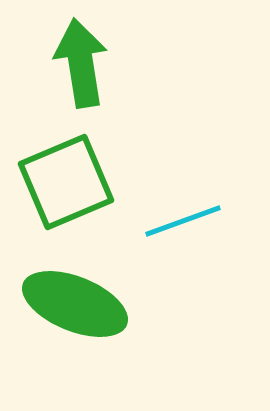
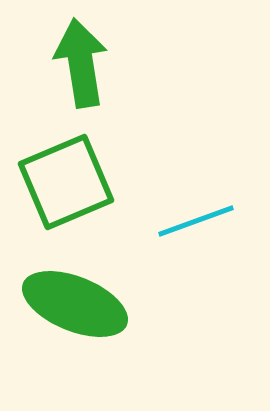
cyan line: moved 13 px right
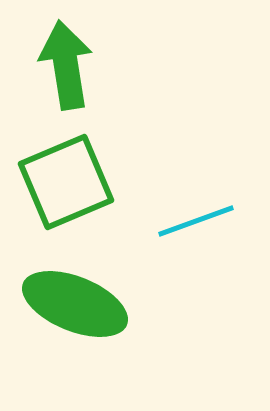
green arrow: moved 15 px left, 2 px down
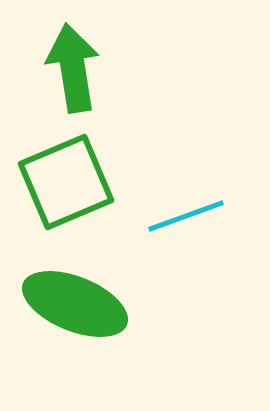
green arrow: moved 7 px right, 3 px down
cyan line: moved 10 px left, 5 px up
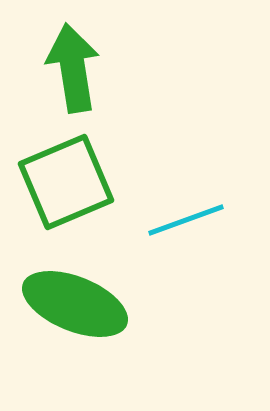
cyan line: moved 4 px down
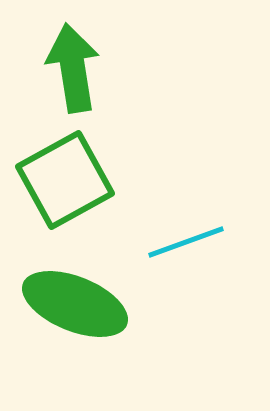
green square: moved 1 px left, 2 px up; rotated 6 degrees counterclockwise
cyan line: moved 22 px down
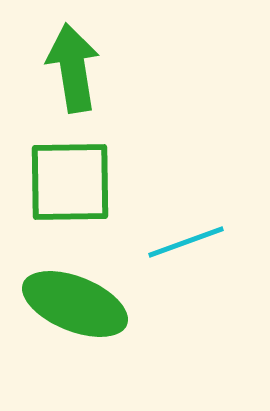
green square: moved 5 px right, 2 px down; rotated 28 degrees clockwise
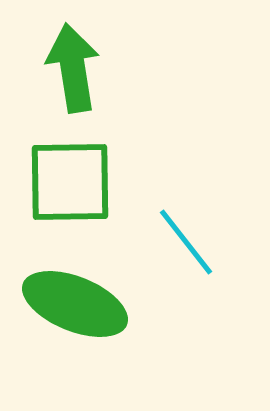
cyan line: rotated 72 degrees clockwise
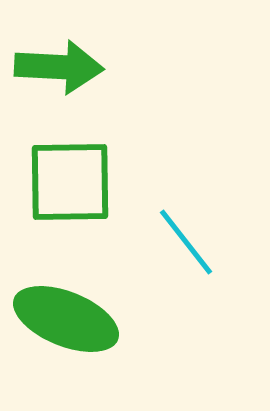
green arrow: moved 14 px left, 1 px up; rotated 102 degrees clockwise
green ellipse: moved 9 px left, 15 px down
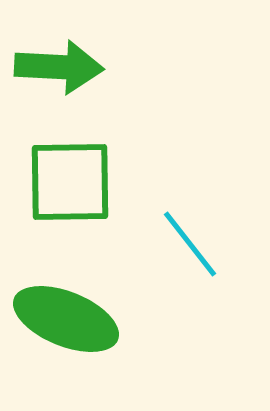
cyan line: moved 4 px right, 2 px down
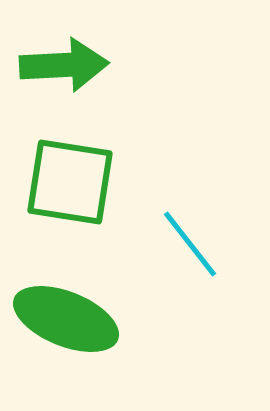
green arrow: moved 5 px right, 2 px up; rotated 6 degrees counterclockwise
green square: rotated 10 degrees clockwise
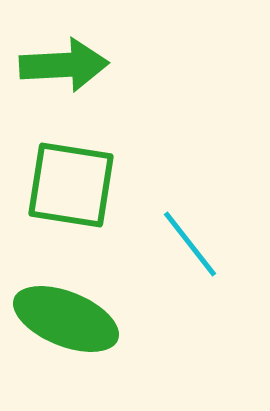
green square: moved 1 px right, 3 px down
